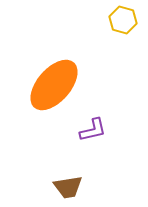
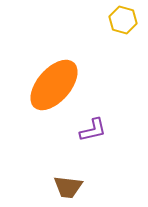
brown trapezoid: rotated 16 degrees clockwise
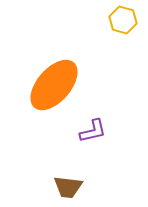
purple L-shape: moved 1 px down
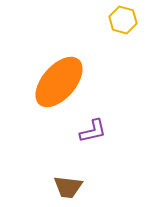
orange ellipse: moved 5 px right, 3 px up
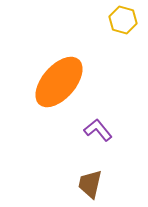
purple L-shape: moved 5 px right, 1 px up; rotated 116 degrees counterclockwise
brown trapezoid: moved 22 px right, 3 px up; rotated 96 degrees clockwise
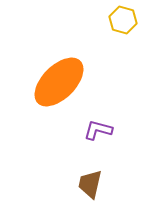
orange ellipse: rotated 4 degrees clockwise
purple L-shape: rotated 36 degrees counterclockwise
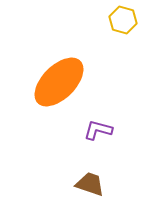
brown trapezoid: rotated 96 degrees clockwise
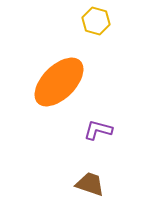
yellow hexagon: moved 27 px left, 1 px down
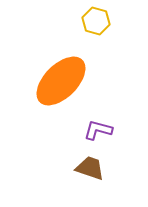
orange ellipse: moved 2 px right, 1 px up
brown trapezoid: moved 16 px up
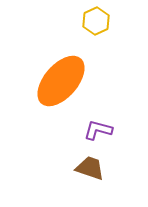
yellow hexagon: rotated 20 degrees clockwise
orange ellipse: rotated 4 degrees counterclockwise
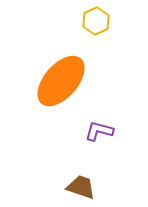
purple L-shape: moved 1 px right, 1 px down
brown trapezoid: moved 9 px left, 19 px down
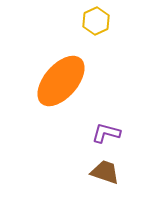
purple L-shape: moved 7 px right, 2 px down
brown trapezoid: moved 24 px right, 15 px up
